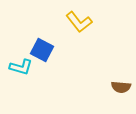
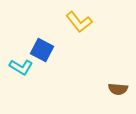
cyan L-shape: rotated 15 degrees clockwise
brown semicircle: moved 3 px left, 2 px down
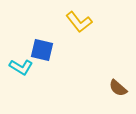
blue square: rotated 15 degrees counterclockwise
brown semicircle: moved 1 px up; rotated 36 degrees clockwise
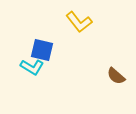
cyan L-shape: moved 11 px right
brown semicircle: moved 2 px left, 12 px up
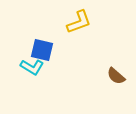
yellow L-shape: rotated 72 degrees counterclockwise
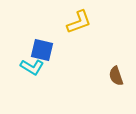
brown semicircle: rotated 30 degrees clockwise
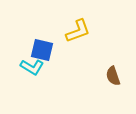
yellow L-shape: moved 1 px left, 9 px down
brown semicircle: moved 3 px left
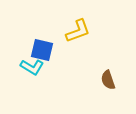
brown semicircle: moved 5 px left, 4 px down
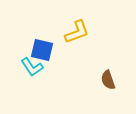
yellow L-shape: moved 1 px left, 1 px down
cyan L-shape: rotated 25 degrees clockwise
